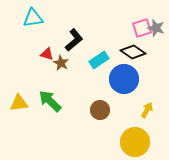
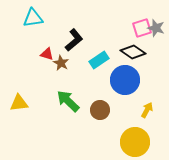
blue circle: moved 1 px right, 1 px down
green arrow: moved 18 px right
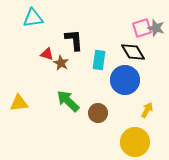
black L-shape: rotated 55 degrees counterclockwise
black diamond: rotated 25 degrees clockwise
cyan rectangle: rotated 48 degrees counterclockwise
brown circle: moved 2 px left, 3 px down
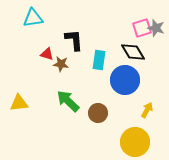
brown star: moved 1 px down; rotated 21 degrees counterclockwise
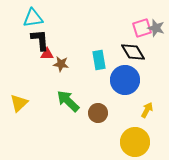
black L-shape: moved 34 px left
red triangle: rotated 16 degrees counterclockwise
cyan rectangle: rotated 18 degrees counterclockwise
yellow triangle: rotated 36 degrees counterclockwise
